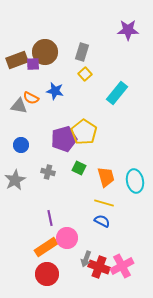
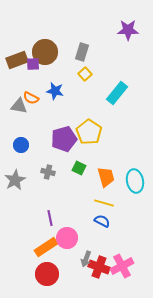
yellow pentagon: moved 5 px right
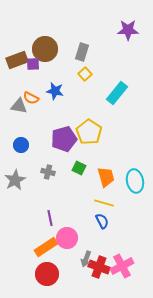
brown circle: moved 3 px up
blue semicircle: rotated 35 degrees clockwise
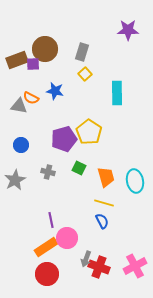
cyan rectangle: rotated 40 degrees counterclockwise
purple line: moved 1 px right, 2 px down
pink cross: moved 13 px right
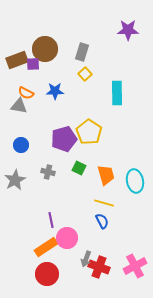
blue star: rotated 12 degrees counterclockwise
orange semicircle: moved 5 px left, 5 px up
orange trapezoid: moved 2 px up
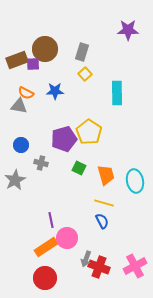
gray cross: moved 7 px left, 9 px up
red circle: moved 2 px left, 4 px down
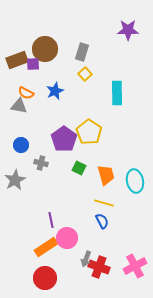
blue star: rotated 24 degrees counterclockwise
purple pentagon: rotated 20 degrees counterclockwise
